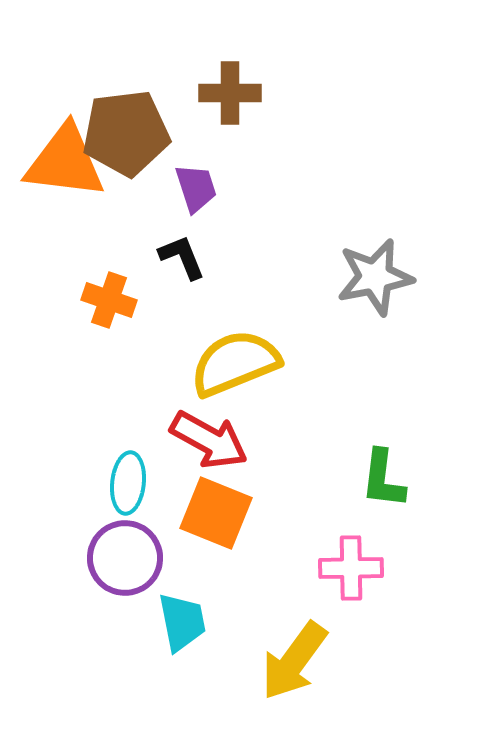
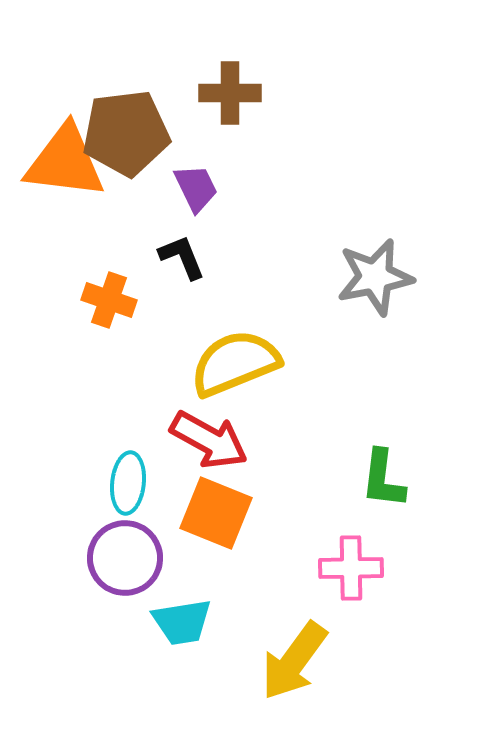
purple trapezoid: rotated 8 degrees counterclockwise
cyan trapezoid: rotated 92 degrees clockwise
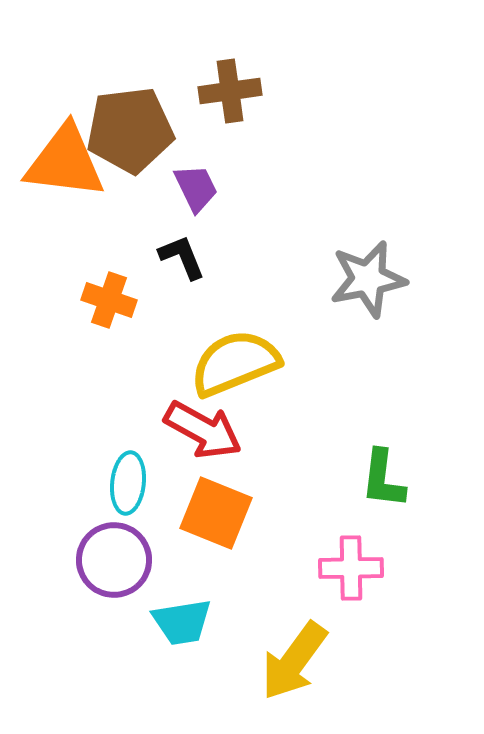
brown cross: moved 2 px up; rotated 8 degrees counterclockwise
brown pentagon: moved 4 px right, 3 px up
gray star: moved 7 px left, 2 px down
red arrow: moved 6 px left, 10 px up
purple circle: moved 11 px left, 2 px down
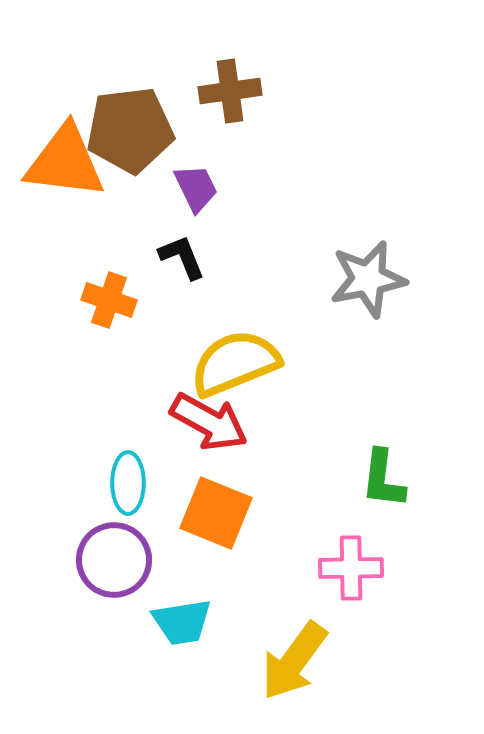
red arrow: moved 6 px right, 8 px up
cyan ellipse: rotated 6 degrees counterclockwise
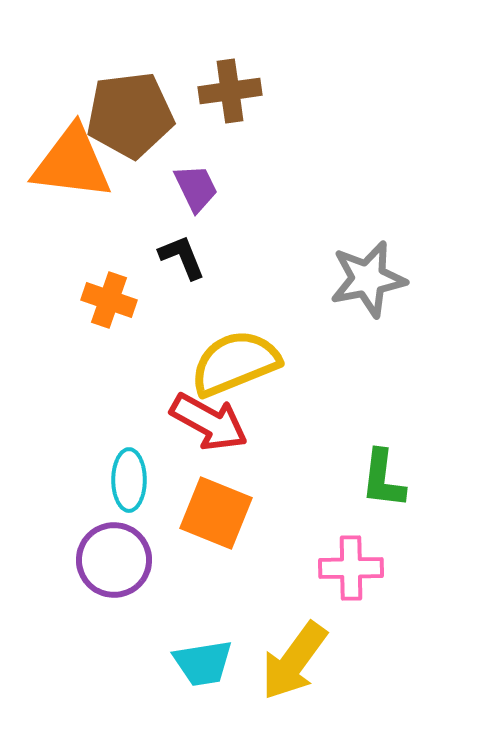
brown pentagon: moved 15 px up
orange triangle: moved 7 px right, 1 px down
cyan ellipse: moved 1 px right, 3 px up
cyan trapezoid: moved 21 px right, 41 px down
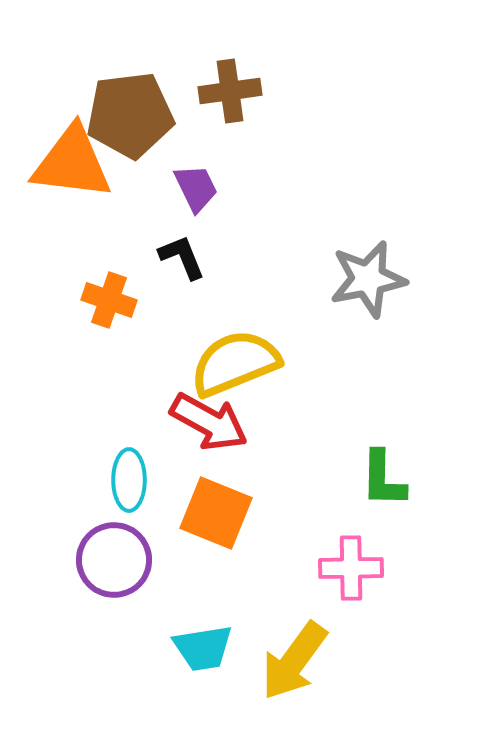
green L-shape: rotated 6 degrees counterclockwise
cyan trapezoid: moved 15 px up
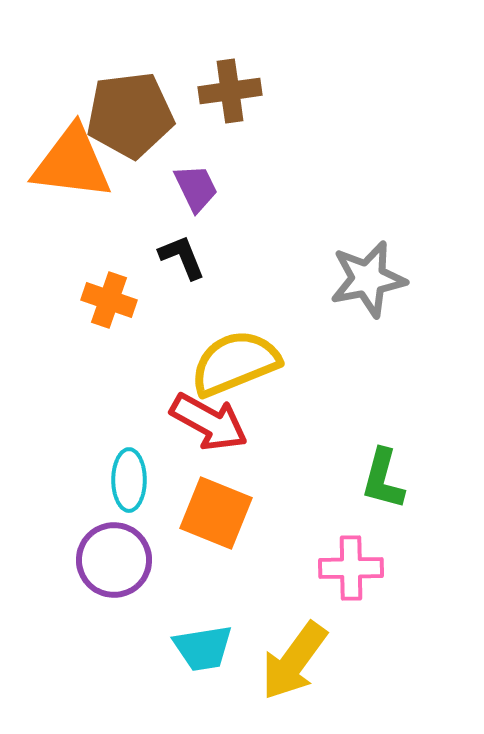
green L-shape: rotated 14 degrees clockwise
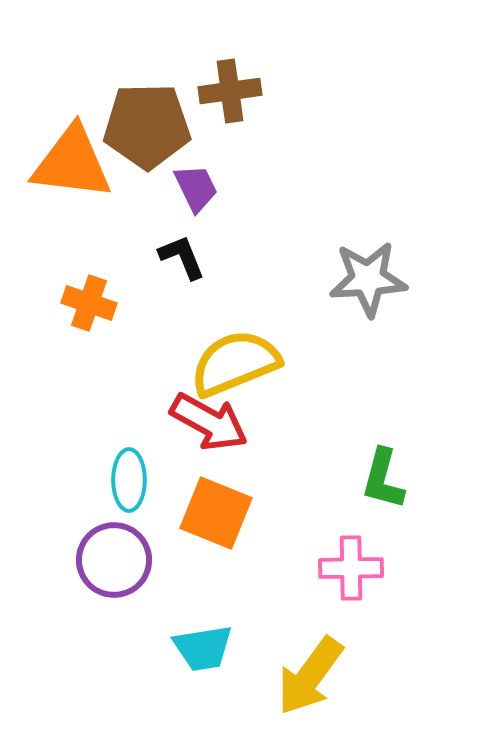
brown pentagon: moved 17 px right, 11 px down; rotated 6 degrees clockwise
gray star: rotated 8 degrees clockwise
orange cross: moved 20 px left, 3 px down
yellow arrow: moved 16 px right, 15 px down
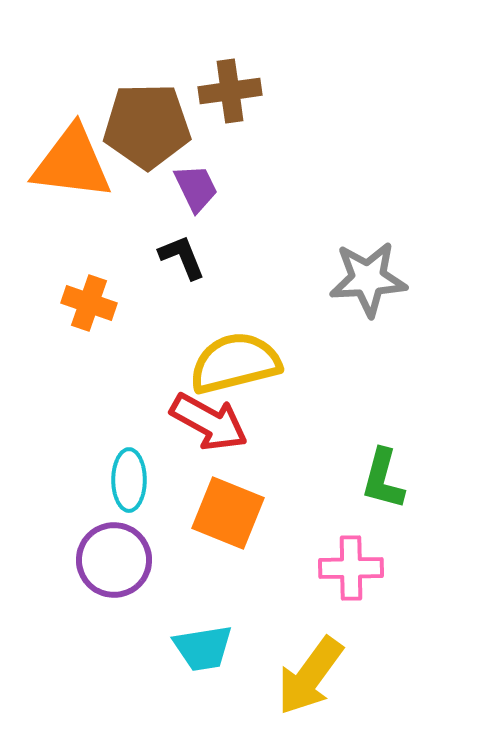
yellow semicircle: rotated 8 degrees clockwise
orange square: moved 12 px right
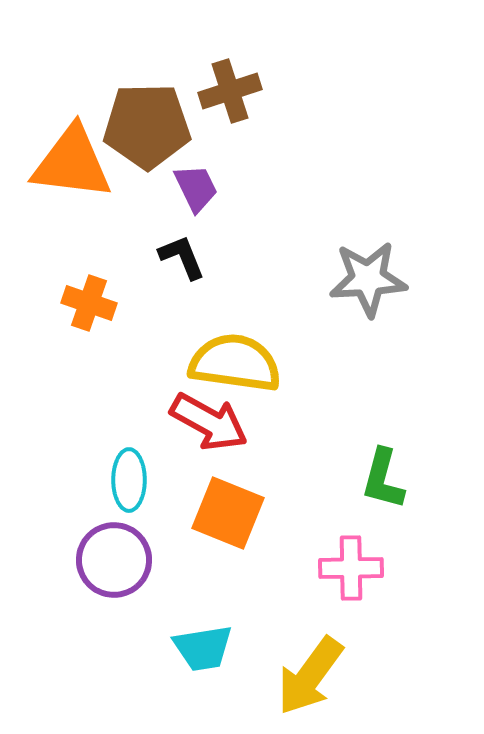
brown cross: rotated 10 degrees counterclockwise
yellow semicircle: rotated 22 degrees clockwise
